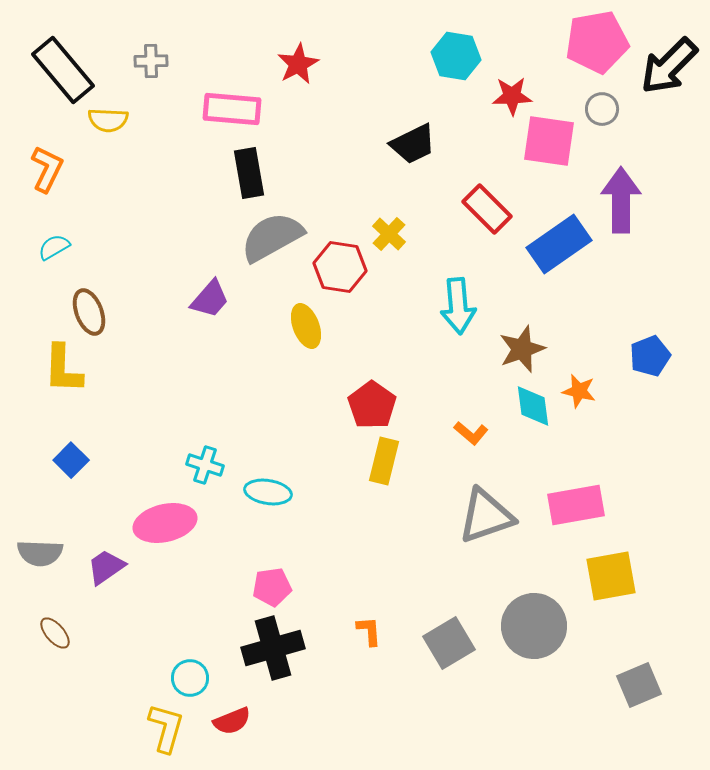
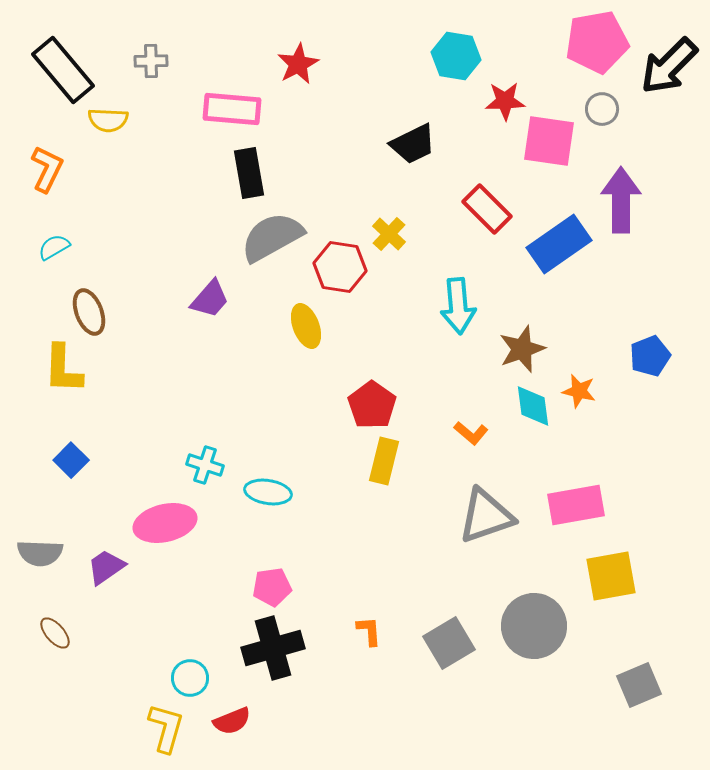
red star at (512, 96): moved 7 px left, 5 px down
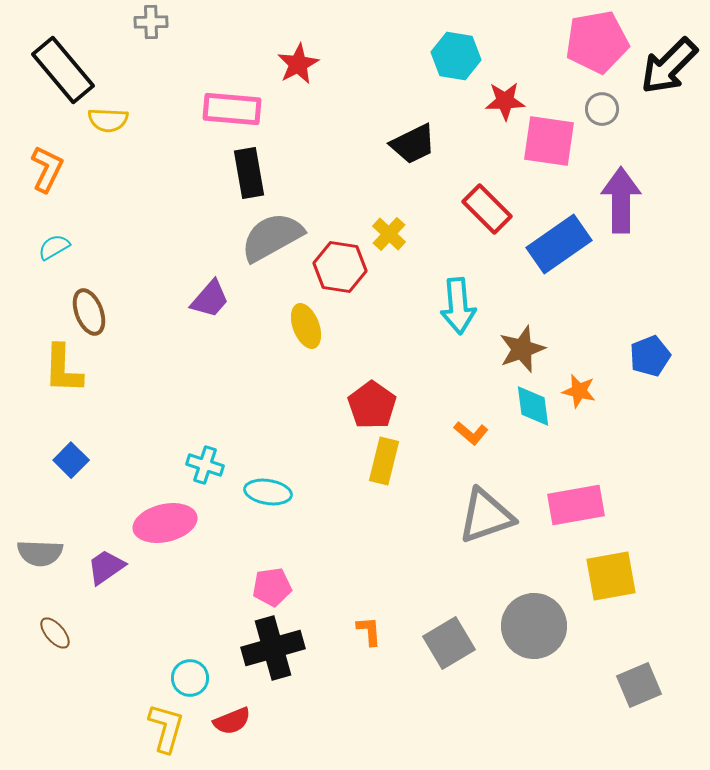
gray cross at (151, 61): moved 39 px up
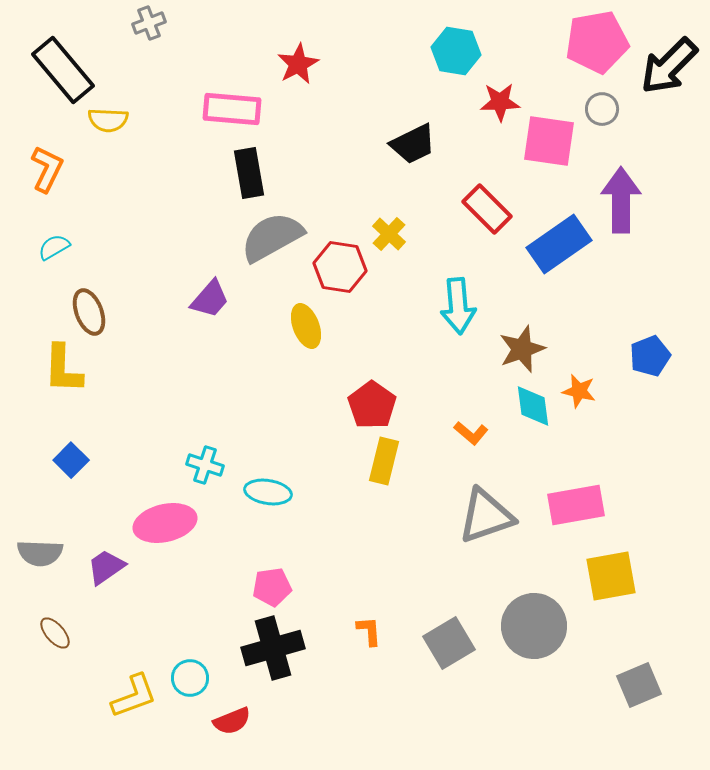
gray cross at (151, 22): moved 2 px left, 1 px down; rotated 20 degrees counterclockwise
cyan hexagon at (456, 56): moved 5 px up
red star at (505, 101): moved 5 px left, 1 px down
yellow L-shape at (166, 728): moved 32 px left, 32 px up; rotated 54 degrees clockwise
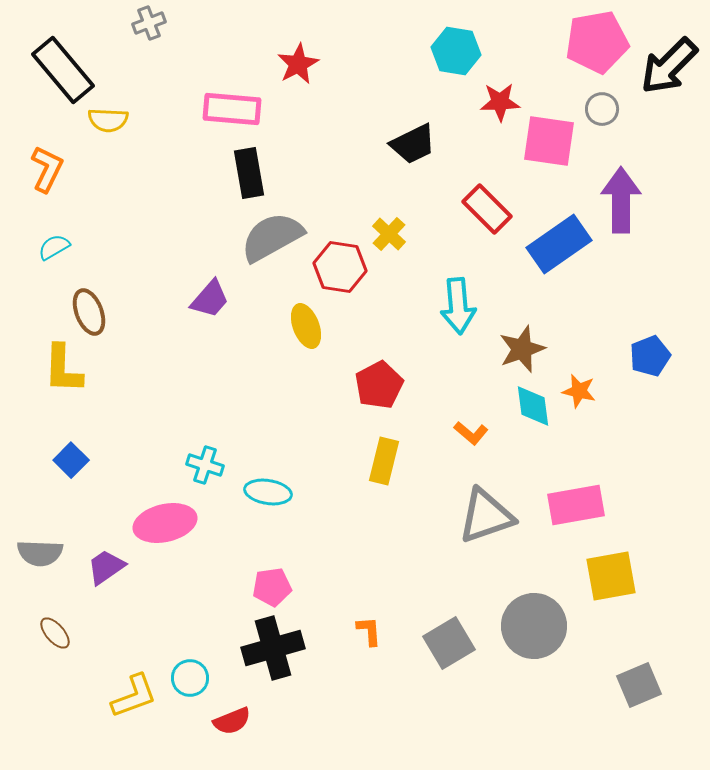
red pentagon at (372, 405): moved 7 px right, 20 px up; rotated 9 degrees clockwise
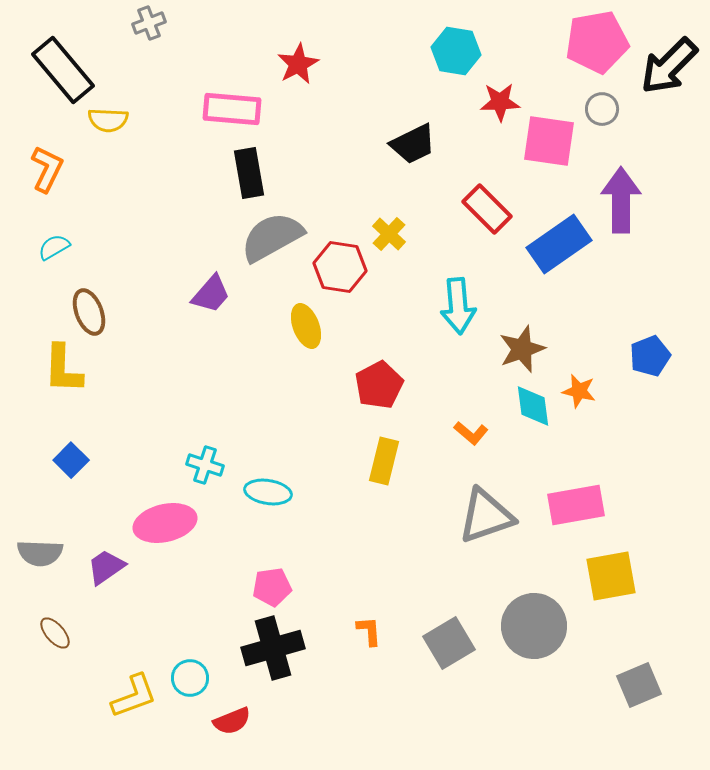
purple trapezoid at (210, 299): moved 1 px right, 5 px up
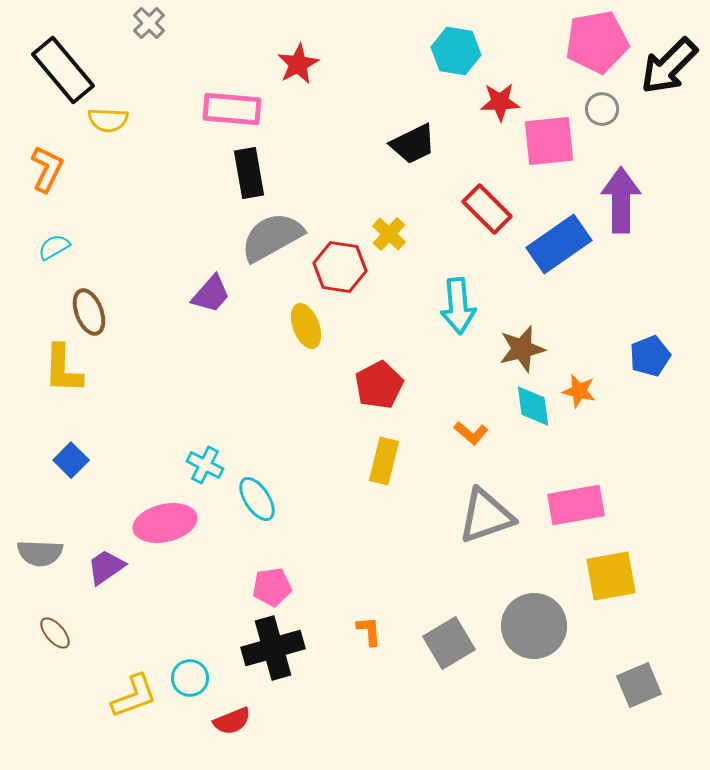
gray cross at (149, 23): rotated 24 degrees counterclockwise
pink square at (549, 141): rotated 14 degrees counterclockwise
brown star at (522, 349): rotated 6 degrees clockwise
cyan cross at (205, 465): rotated 9 degrees clockwise
cyan ellipse at (268, 492): moved 11 px left, 7 px down; rotated 48 degrees clockwise
